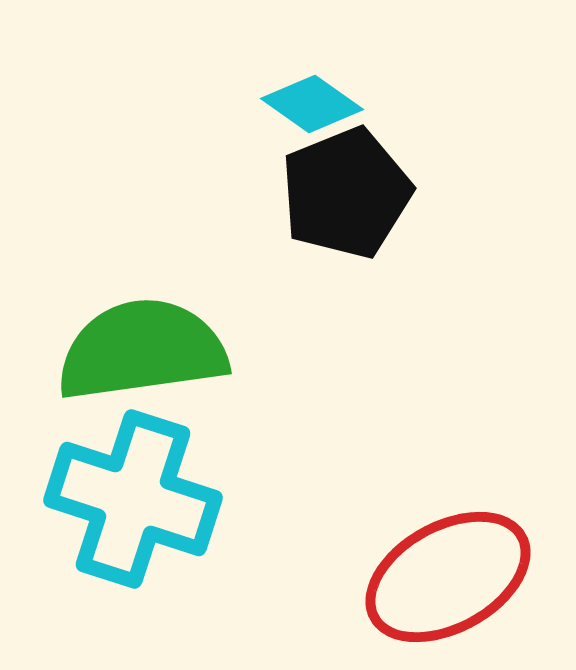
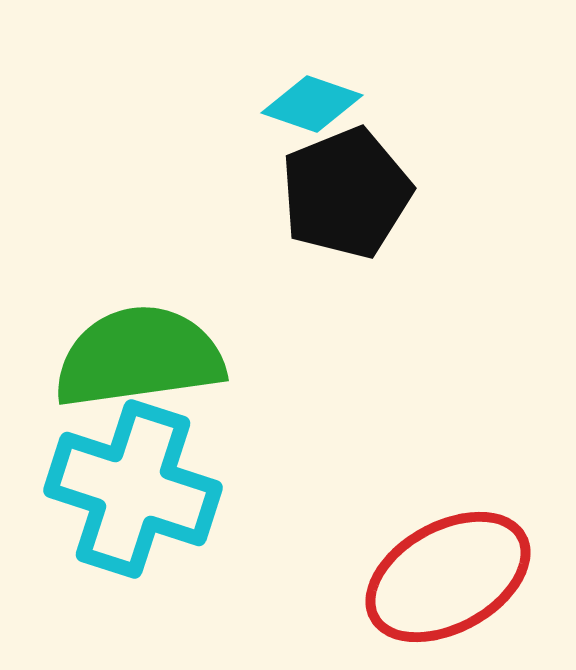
cyan diamond: rotated 16 degrees counterclockwise
green semicircle: moved 3 px left, 7 px down
cyan cross: moved 10 px up
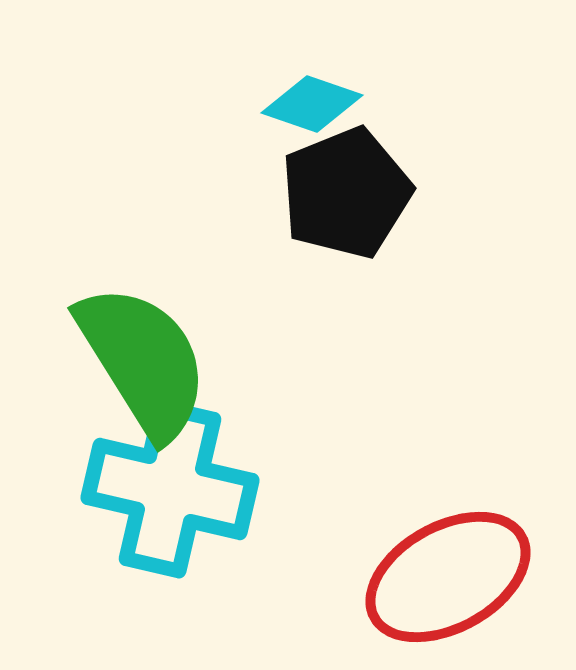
green semicircle: moved 4 px right, 4 px down; rotated 66 degrees clockwise
cyan cross: moved 37 px right; rotated 5 degrees counterclockwise
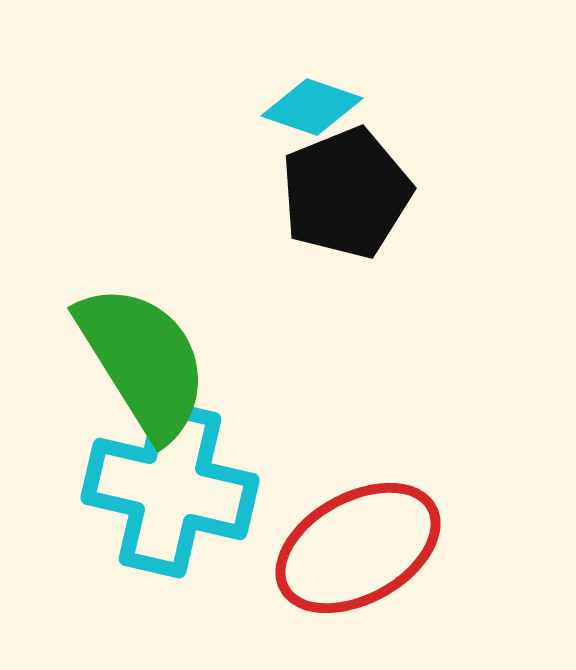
cyan diamond: moved 3 px down
red ellipse: moved 90 px left, 29 px up
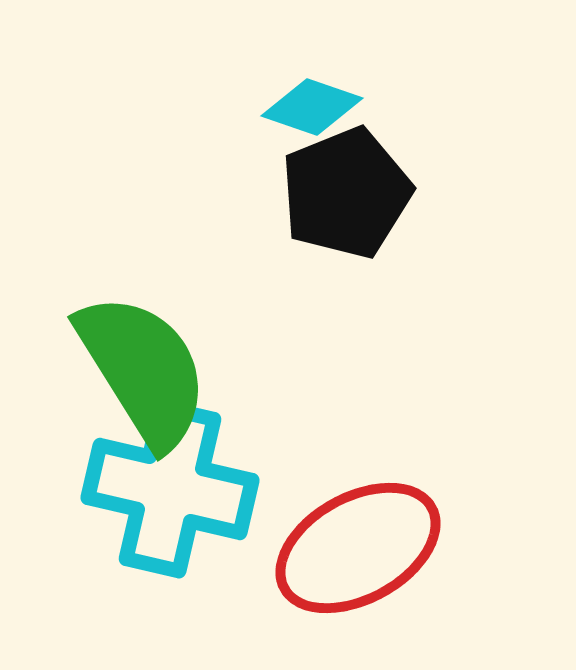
green semicircle: moved 9 px down
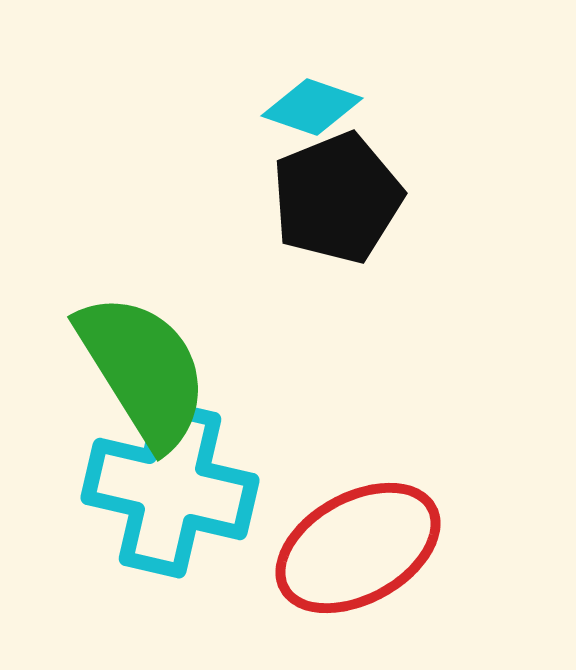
black pentagon: moved 9 px left, 5 px down
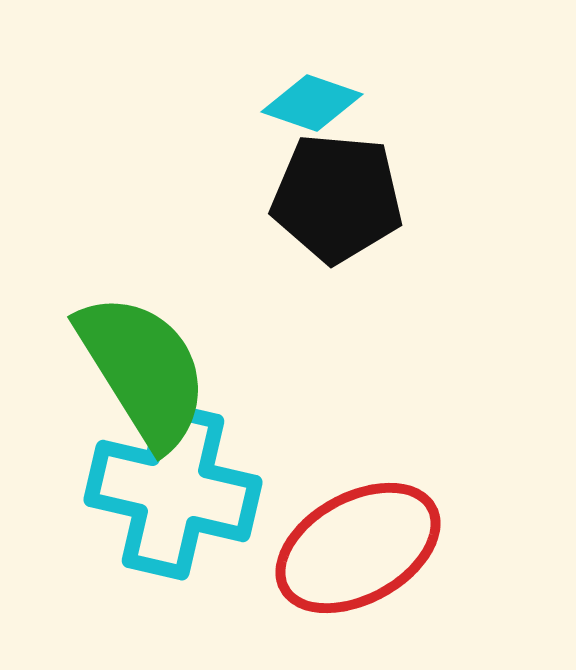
cyan diamond: moved 4 px up
black pentagon: rotated 27 degrees clockwise
cyan cross: moved 3 px right, 2 px down
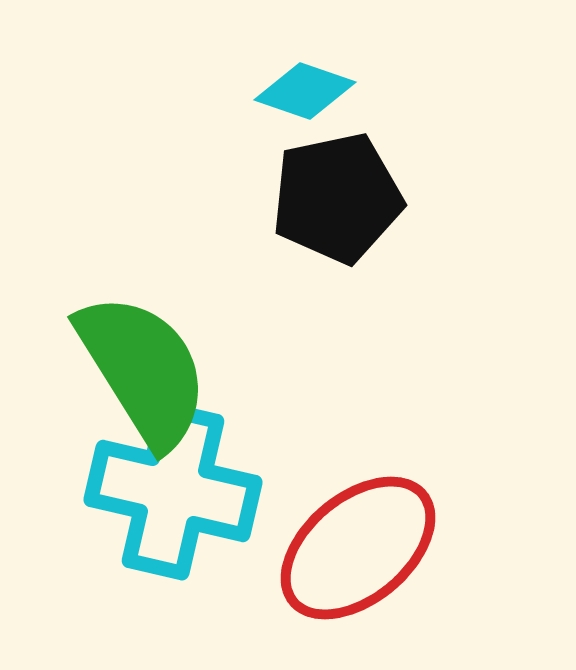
cyan diamond: moved 7 px left, 12 px up
black pentagon: rotated 17 degrees counterclockwise
red ellipse: rotated 11 degrees counterclockwise
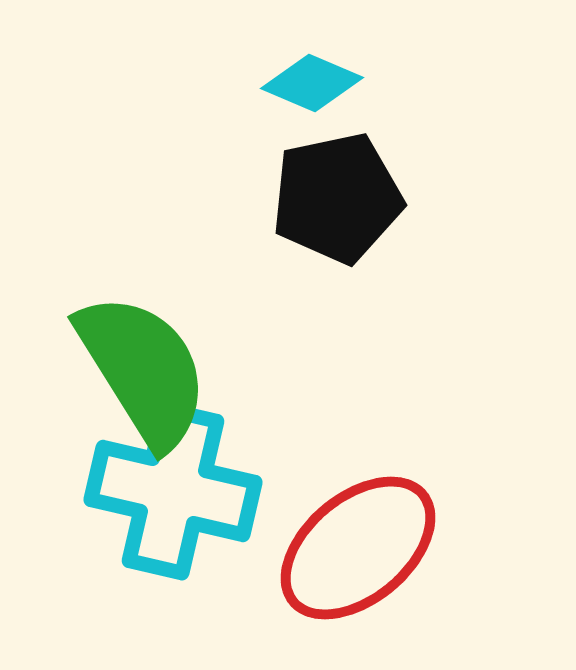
cyan diamond: moved 7 px right, 8 px up; rotated 4 degrees clockwise
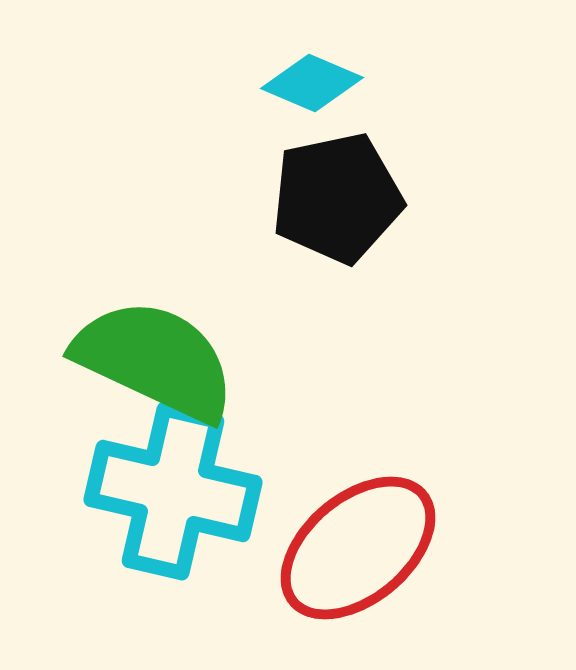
green semicircle: moved 12 px right, 10 px up; rotated 33 degrees counterclockwise
